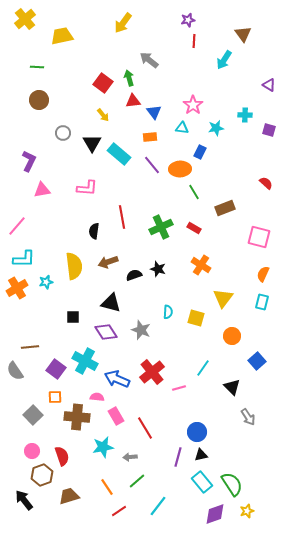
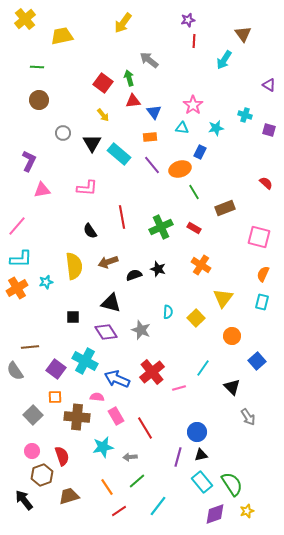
cyan cross at (245, 115): rotated 16 degrees clockwise
orange ellipse at (180, 169): rotated 15 degrees counterclockwise
black semicircle at (94, 231): moved 4 px left; rotated 42 degrees counterclockwise
cyan L-shape at (24, 259): moved 3 px left
yellow square at (196, 318): rotated 30 degrees clockwise
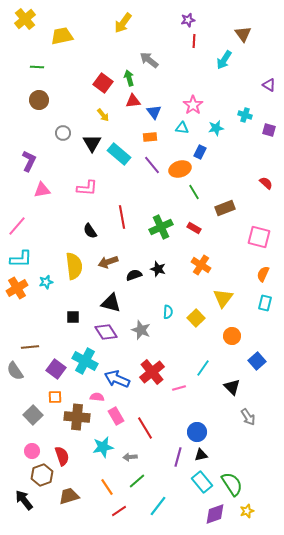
cyan rectangle at (262, 302): moved 3 px right, 1 px down
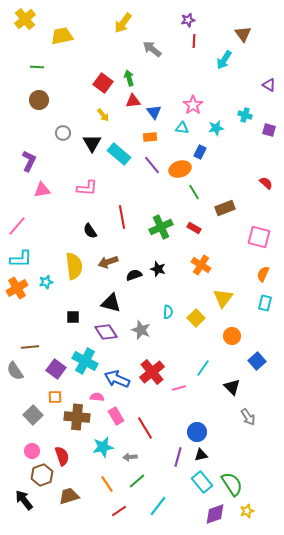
gray arrow at (149, 60): moved 3 px right, 11 px up
orange line at (107, 487): moved 3 px up
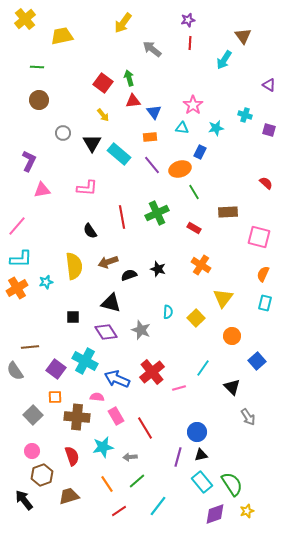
brown triangle at (243, 34): moved 2 px down
red line at (194, 41): moved 4 px left, 2 px down
brown rectangle at (225, 208): moved 3 px right, 4 px down; rotated 18 degrees clockwise
green cross at (161, 227): moved 4 px left, 14 px up
black semicircle at (134, 275): moved 5 px left
red semicircle at (62, 456): moved 10 px right
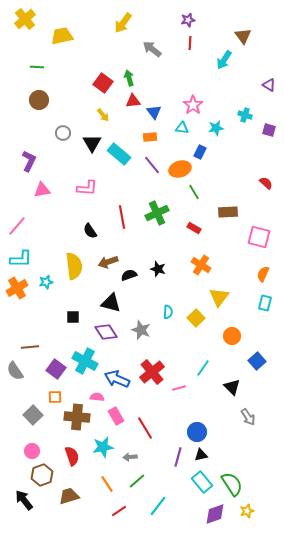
yellow triangle at (223, 298): moved 4 px left, 1 px up
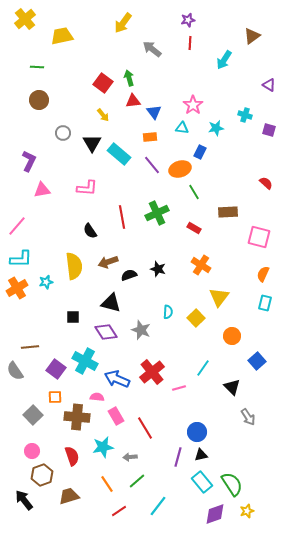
brown triangle at (243, 36): moved 9 px right; rotated 30 degrees clockwise
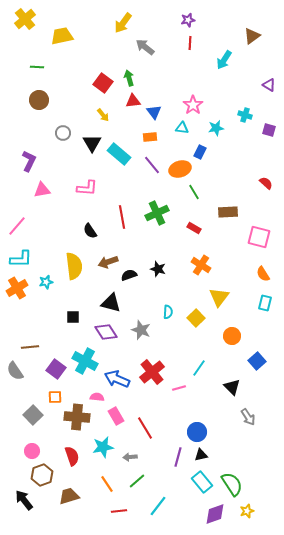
gray arrow at (152, 49): moved 7 px left, 2 px up
orange semicircle at (263, 274): rotated 56 degrees counterclockwise
cyan line at (203, 368): moved 4 px left
red line at (119, 511): rotated 28 degrees clockwise
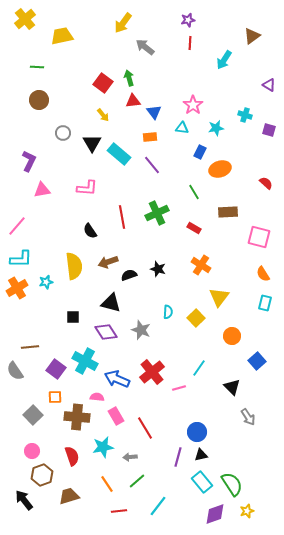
orange ellipse at (180, 169): moved 40 px right
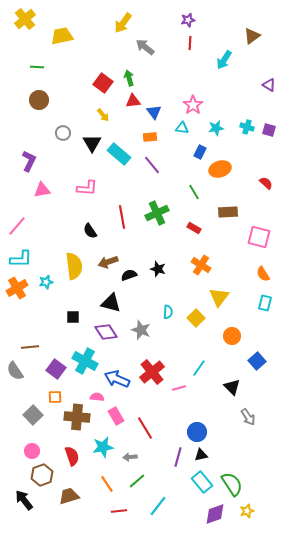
cyan cross at (245, 115): moved 2 px right, 12 px down
